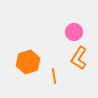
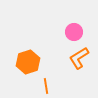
orange L-shape: rotated 25 degrees clockwise
orange line: moved 8 px left, 10 px down
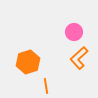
orange L-shape: rotated 10 degrees counterclockwise
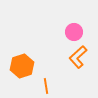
orange L-shape: moved 1 px left, 1 px up
orange hexagon: moved 6 px left, 4 px down
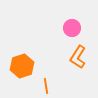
pink circle: moved 2 px left, 4 px up
orange L-shape: rotated 15 degrees counterclockwise
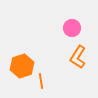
orange line: moved 5 px left, 5 px up
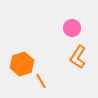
orange hexagon: moved 2 px up
orange line: rotated 21 degrees counterclockwise
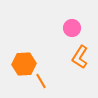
orange L-shape: moved 2 px right
orange hexagon: moved 2 px right; rotated 15 degrees clockwise
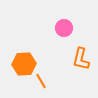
pink circle: moved 8 px left
orange L-shape: moved 1 px right, 2 px down; rotated 20 degrees counterclockwise
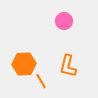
pink circle: moved 7 px up
orange L-shape: moved 13 px left, 7 px down
